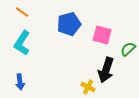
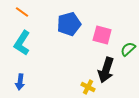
blue arrow: rotated 14 degrees clockwise
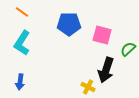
blue pentagon: rotated 15 degrees clockwise
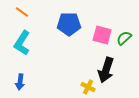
green semicircle: moved 4 px left, 11 px up
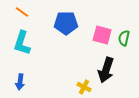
blue pentagon: moved 3 px left, 1 px up
green semicircle: rotated 35 degrees counterclockwise
cyan L-shape: rotated 15 degrees counterclockwise
yellow cross: moved 4 px left
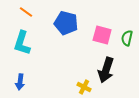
orange line: moved 4 px right
blue pentagon: rotated 15 degrees clockwise
green semicircle: moved 3 px right
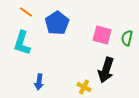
blue pentagon: moved 9 px left; rotated 25 degrees clockwise
blue arrow: moved 19 px right
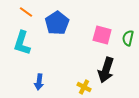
green semicircle: moved 1 px right
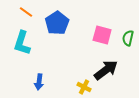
black arrow: rotated 145 degrees counterclockwise
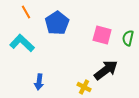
orange line: rotated 24 degrees clockwise
cyan L-shape: rotated 115 degrees clockwise
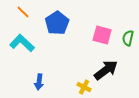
orange line: moved 3 px left; rotated 16 degrees counterclockwise
